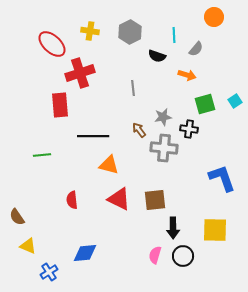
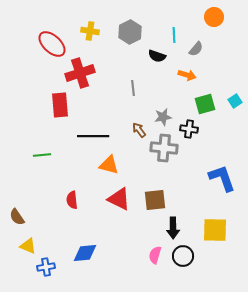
blue cross: moved 3 px left, 5 px up; rotated 24 degrees clockwise
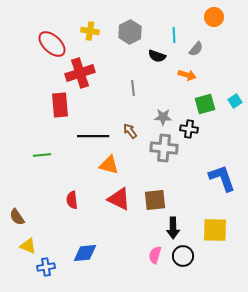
gray star: rotated 12 degrees clockwise
brown arrow: moved 9 px left, 1 px down
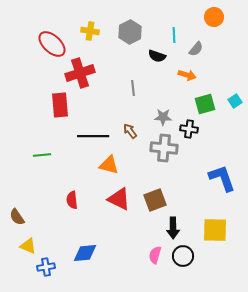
brown square: rotated 15 degrees counterclockwise
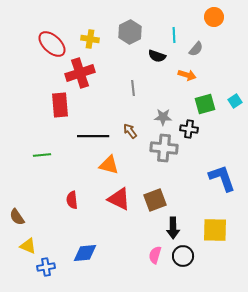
yellow cross: moved 8 px down
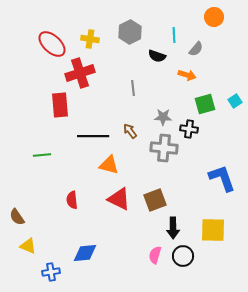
yellow square: moved 2 px left
blue cross: moved 5 px right, 5 px down
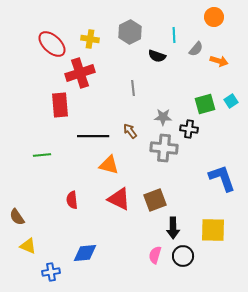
orange arrow: moved 32 px right, 14 px up
cyan square: moved 4 px left
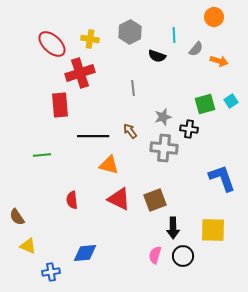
gray star: rotated 18 degrees counterclockwise
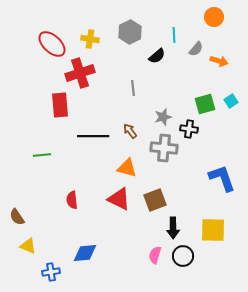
black semicircle: rotated 60 degrees counterclockwise
orange triangle: moved 18 px right, 3 px down
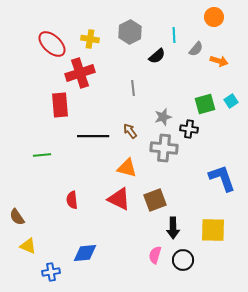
black circle: moved 4 px down
